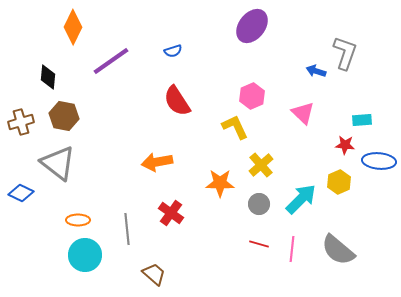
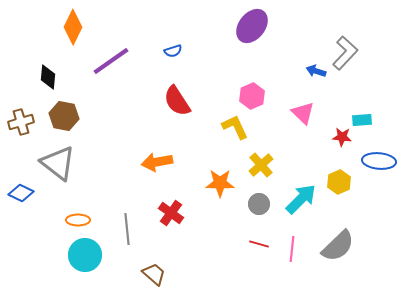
gray L-shape: rotated 24 degrees clockwise
red star: moved 3 px left, 8 px up
gray semicircle: moved 4 px up; rotated 84 degrees counterclockwise
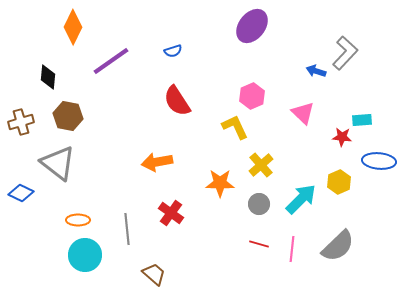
brown hexagon: moved 4 px right
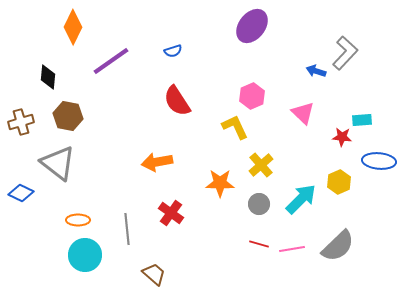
pink line: rotated 75 degrees clockwise
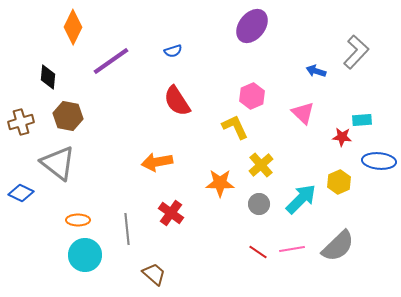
gray L-shape: moved 11 px right, 1 px up
red line: moved 1 px left, 8 px down; rotated 18 degrees clockwise
